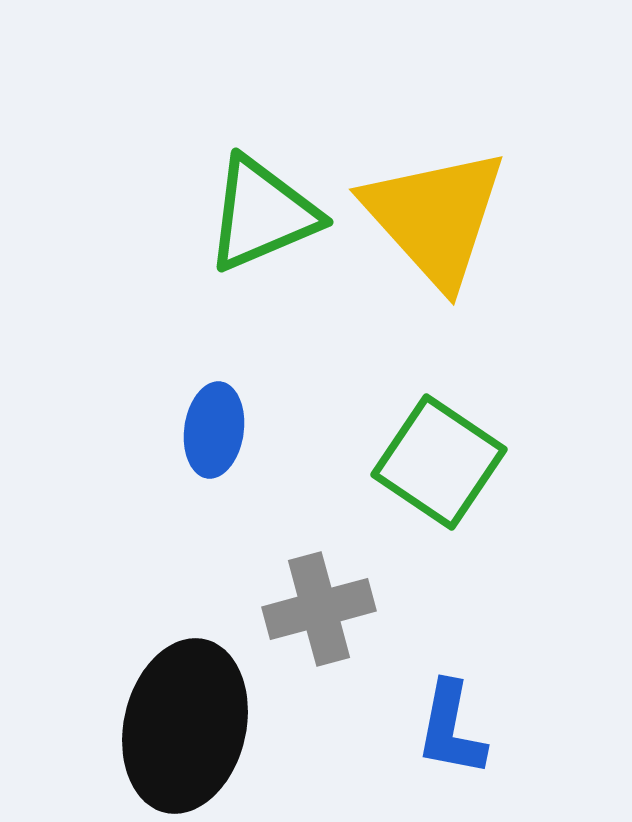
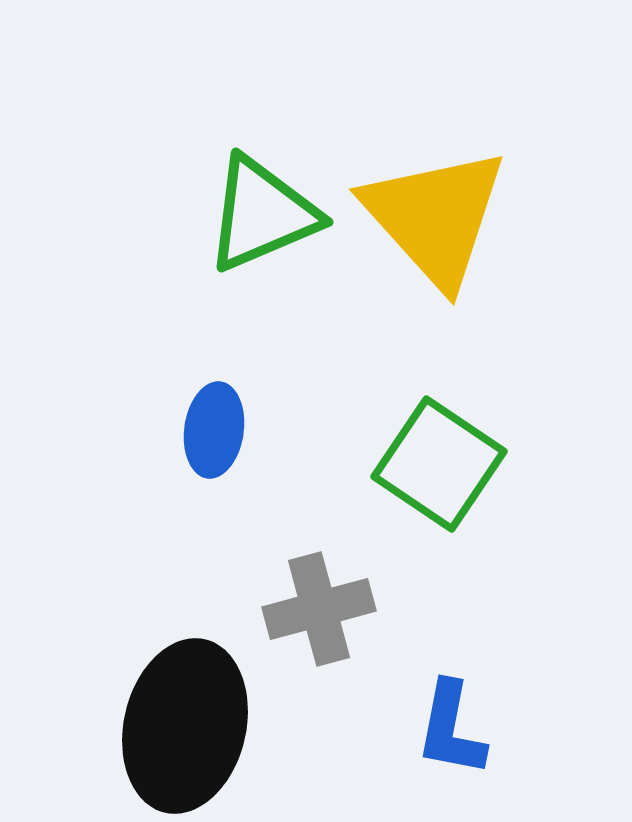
green square: moved 2 px down
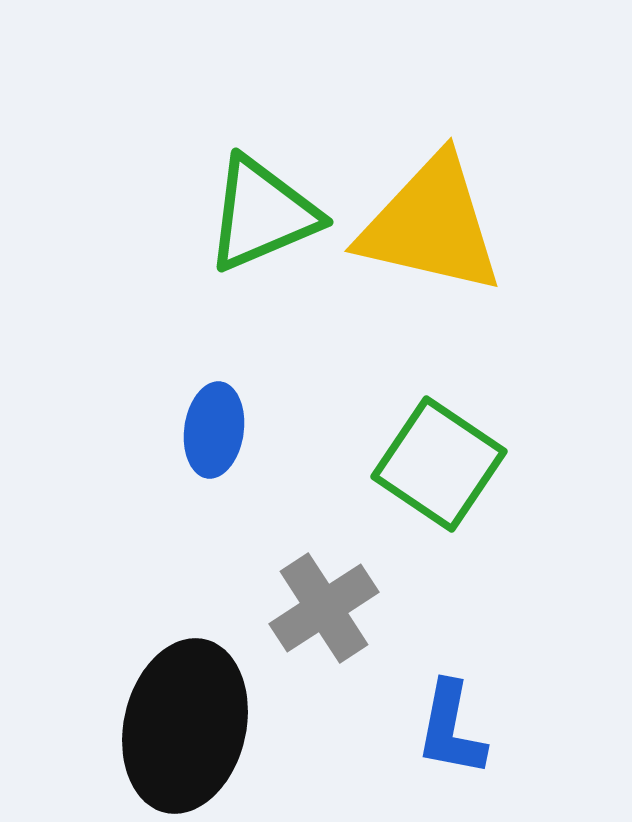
yellow triangle: moved 4 px left, 8 px down; rotated 35 degrees counterclockwise
gray cross: moved 5 px right, 1 px up; rotated 18 degrees counterclockwise
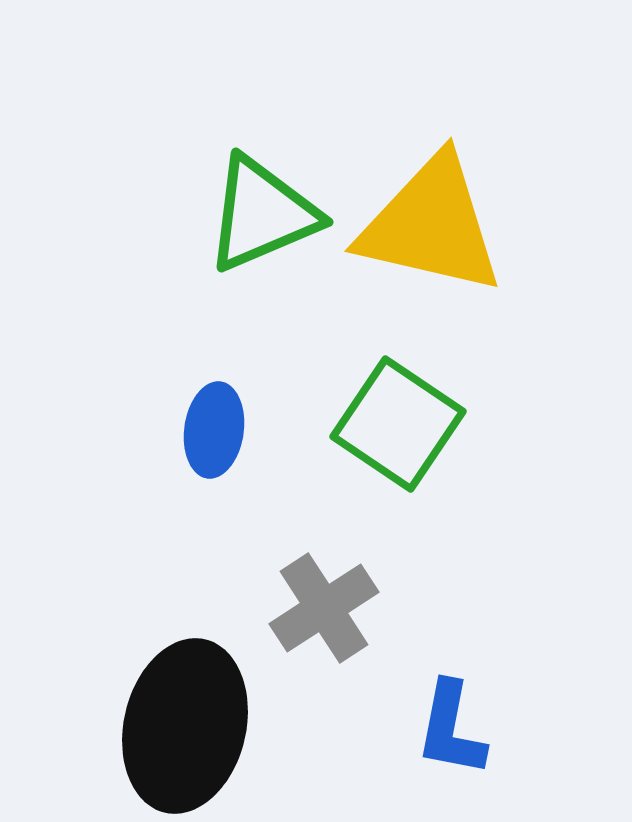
green square: moved 41 px left, 40 px up
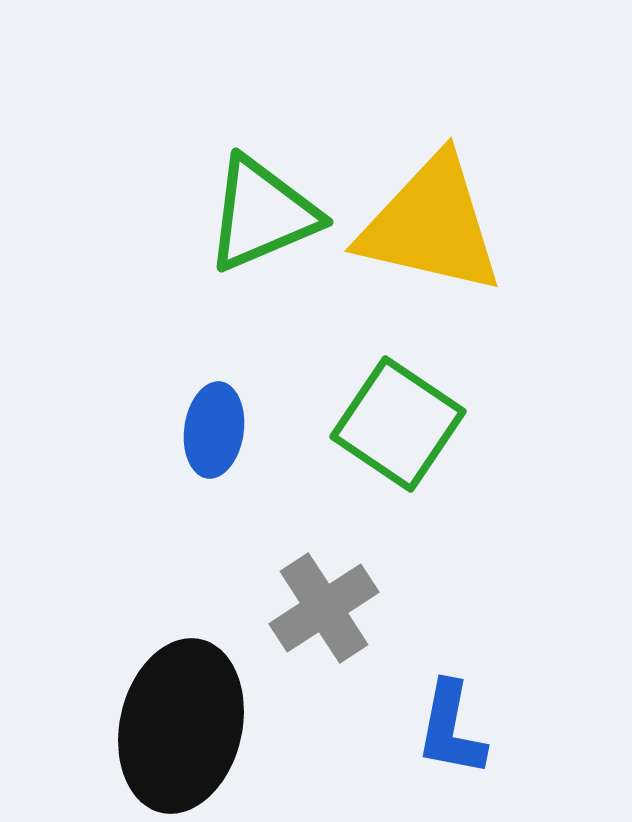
black ellipse: moved 4 px left
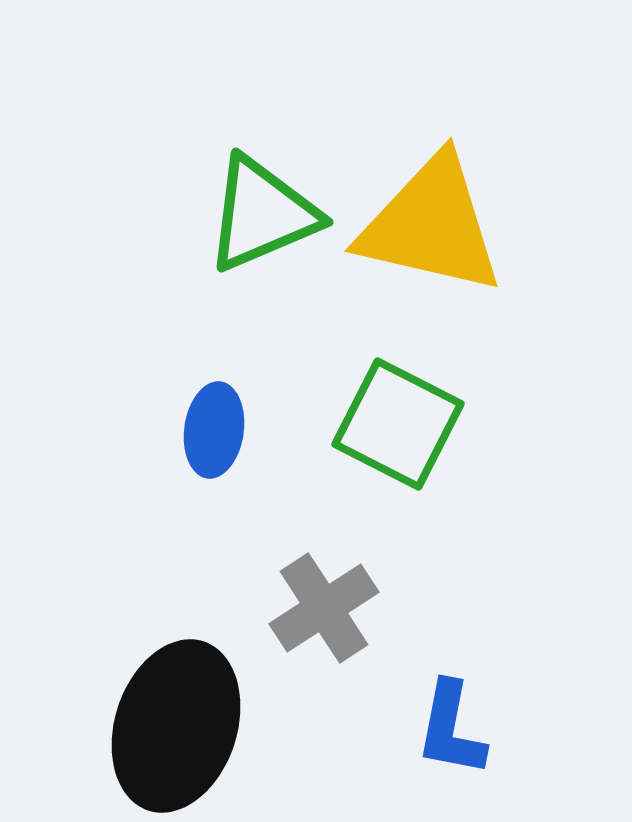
green square: rotated 7 degrees counterclockwise
black ellipse: moved 5 px left; rotated 5 degrees clockwise
